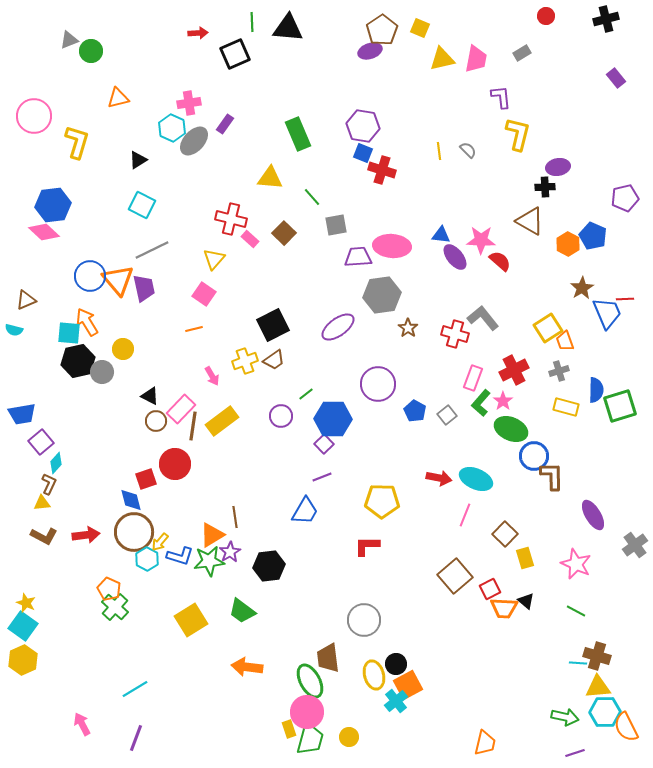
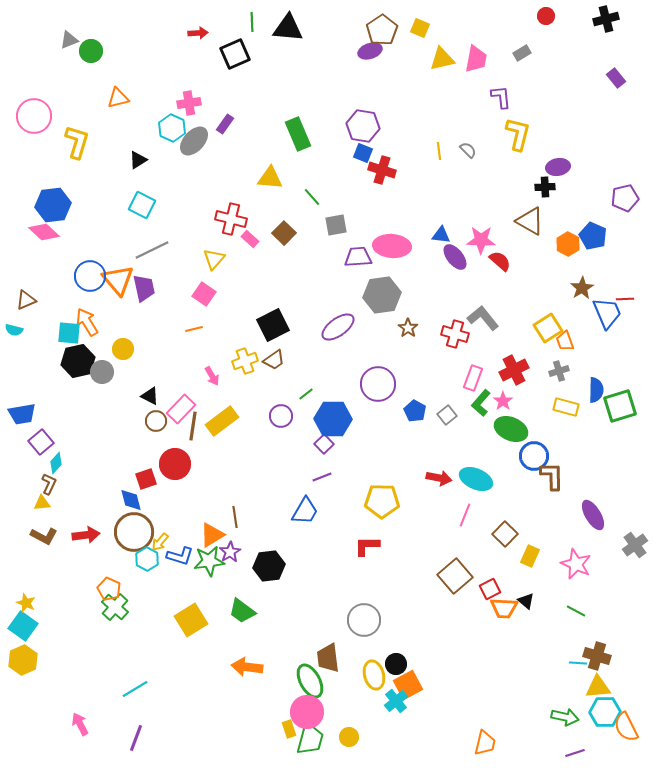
yellow rectangle at (525, 558): moved 5 px right, 2 px up; rotated 40 degrees clockwise
pink arrow at (82, 724): moved 2 px left
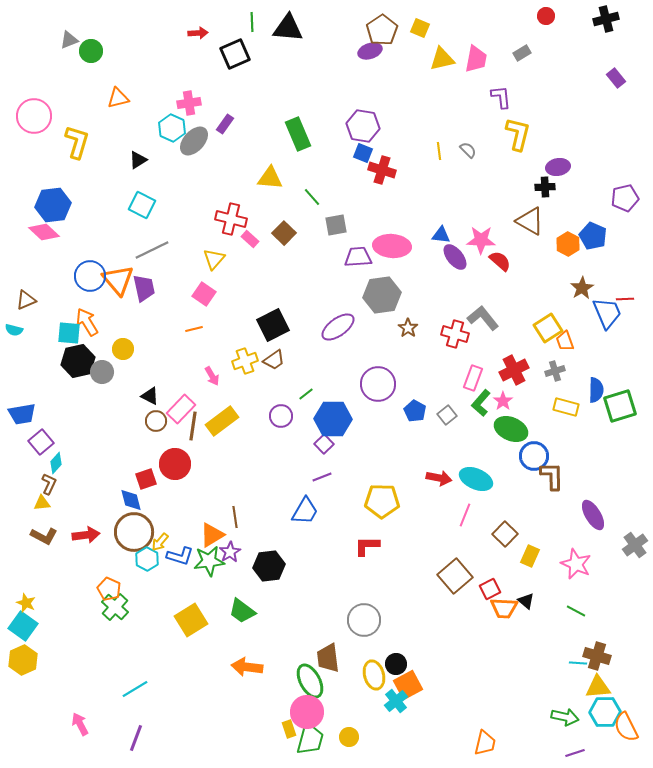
gray cross at (559, 371): moved 4 px left
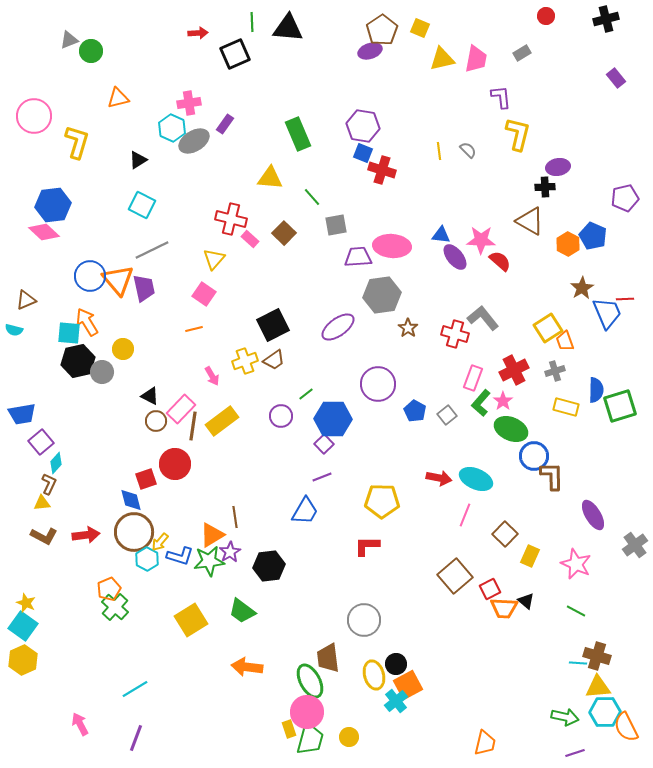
gray ellipse at (194, 141): rotated 16 degrees clockwise
orange pentagon at (109, 589): rotated 25 degrees clockwise
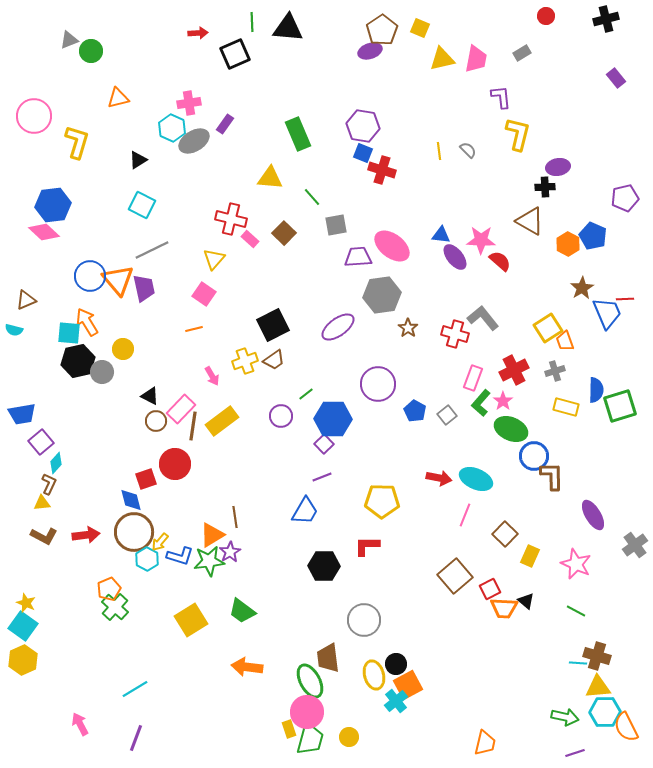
pink ellipse at (392, 246): rotated 33 degrees clockwise
black hexagon at (269, 566): moved 55 px right; rotated 8 degrees clockwise
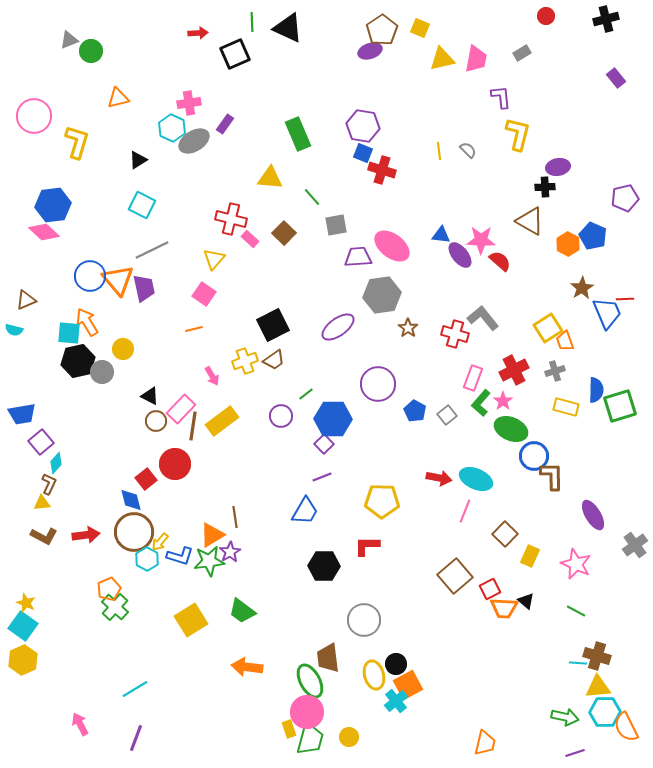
black triangle at (288, 28): rotated 20 degrees clockwise
purple ellipse at (455, 257): moved 5 px right, 2 px up
red square at (146, 479): rotated 20 degrees counterclockwise
pink line at (465, 515): moved 4 px up
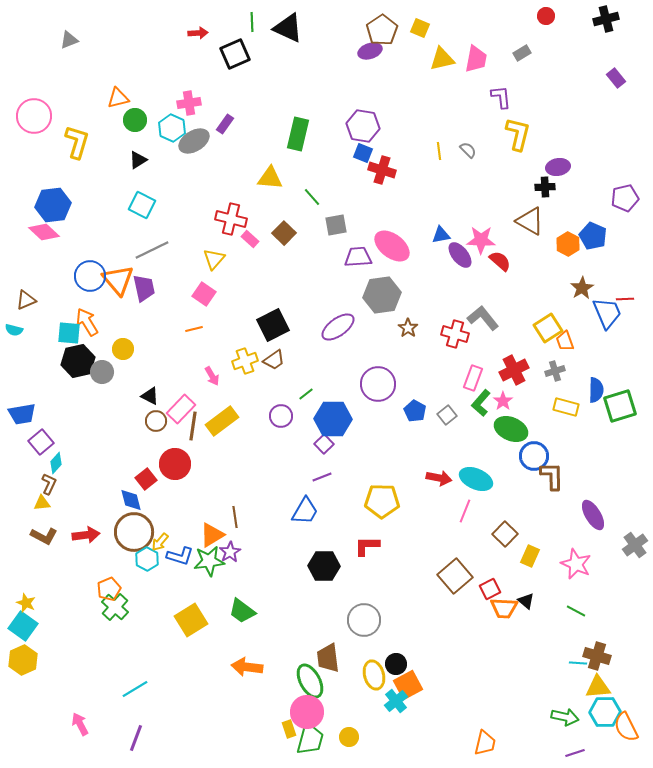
green circle at (91, 51): moved 44 px right, 69 px down
green rectangle at (298, 134): rotated 36 degrees clockwise
blue triangle at (441, 235): rotated 18 degrees counterclockwise
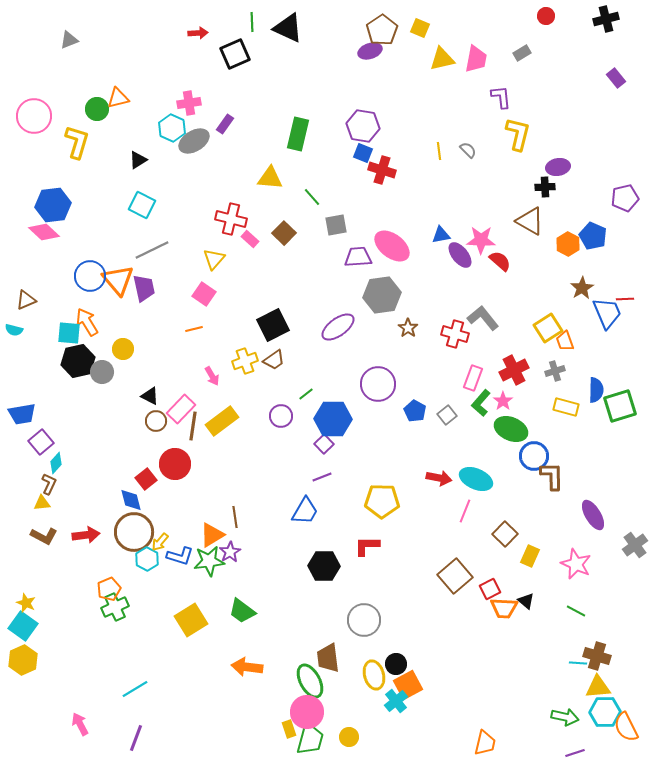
green circle at (135, 120): moved 38 px left, 11 px up
green cross at (115, 607): rotated 24 degrees clockwise
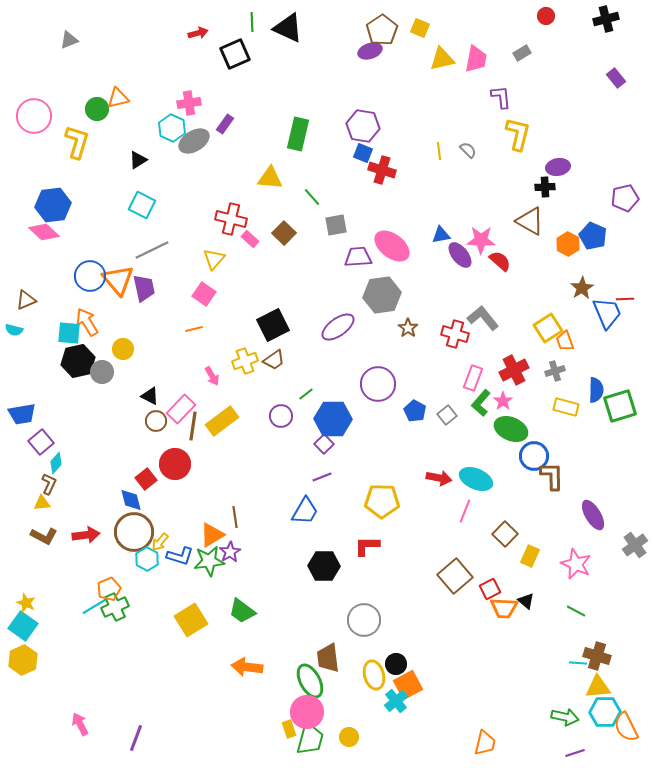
red arrow at (198, 33): rotated 12 degrees counterclockwise
cyan line at (135, 689): moved 40 px left, 83 px up
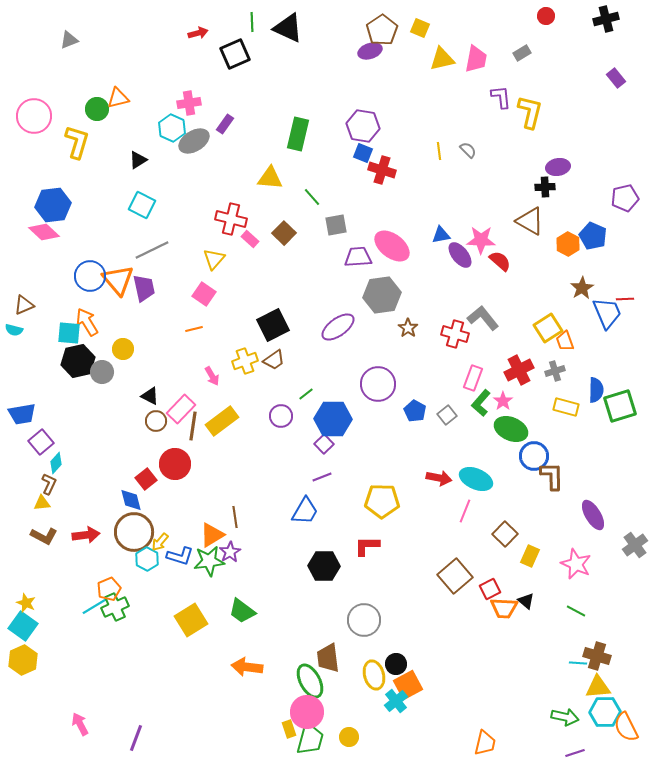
yellow L-shape at (518, 134): moved 12 px right, 22 px up
brown triangle at (26, 300): moved 2 px left, 5 px down
red cross at (514, 370): moved 5 px right
